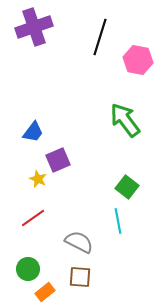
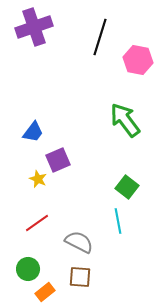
red line: moved 4 px right, 5 px down
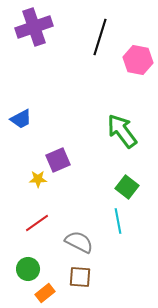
green arrow: moved 3 px left, 11 px down
blue trapezoid: moved 12 px left, 13 px up; rotated 25 degrees clockwise
yellow star: rotated 24 degrees counterclockwise
orange rectangle: moved 1 px down
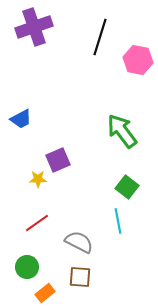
green circle: moved 1 px left, 2 px up
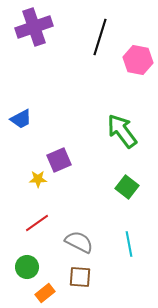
purple square: moved 1 px right
cyan line: moved 11 px right, 23 px down
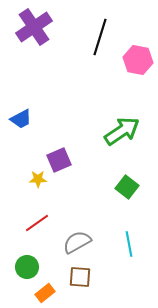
purple cross: rotated 15 degrees counterclockwise
green arrow: rotated 93 degrees clockwise
gray semicircle: moved 2 px left; rotated 56 degrees counterclockwise
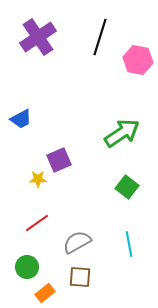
purple cross: moved 4 px right, 10 px down
green arrow: moved 2 px down
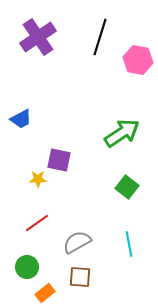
purple square: rotated 35 degrees clockwise
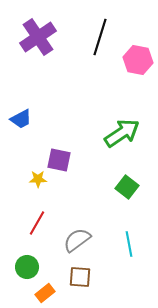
red line: rotated 25 degrees counterclockwise
gray semicircle: moved 2 px up; rotated 8 degrees counterclockwise
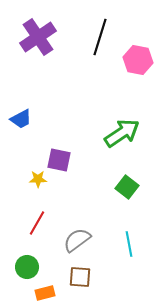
orange rectangle: rotated 24 degrees clockwise
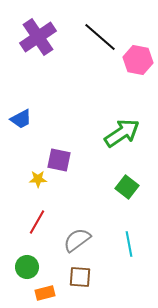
black line: rotated 66 degrees counterclockwise
red line: moved 1 px up
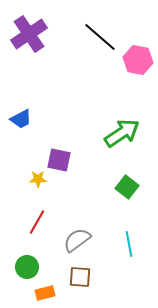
purple cross: moved 9 px left, 3 px up
